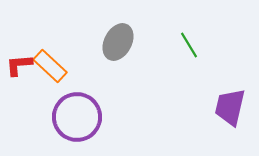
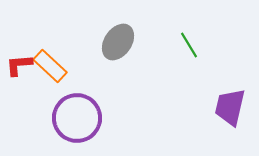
gray ellipse: rotated 6 degrees clockwise
purple circle: moved 1 px down
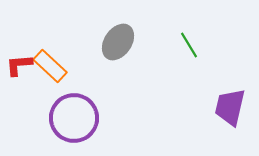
purple circle: moved 3 px left
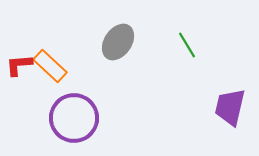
green line: moved 2 px left
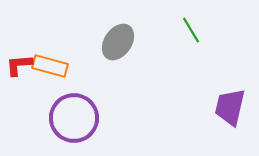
green line: moved 4 px right, 15 px up
orange rectangle: rotated 28 degrees counterclockwise
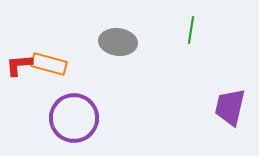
green line: rotated 40 degrees clockwise
gray ellipse: rotated 63 degrees clockwise
orange rectangle: moved 1 px left, 2 px up
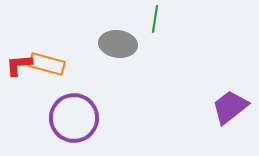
green line: moved 36 px left, 11 px up
gray ellipse: moved 2 px down
orange rectangle: moved 2 px left
purple trapezoid: rotated 39 degrees clockwise
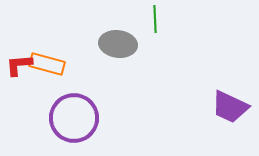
green line: rotated 12 degrees counterclockwise
purple trapezoid: rotated 117 degrees counterclockwise
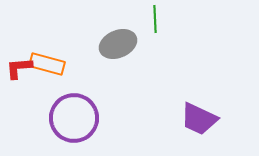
gray ellipse: rotated 30 degrees counterclockwise
red L-shape: moved 3 px down
purple trapezoid: moved 31 px left, 12 px down
